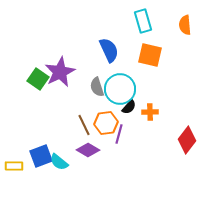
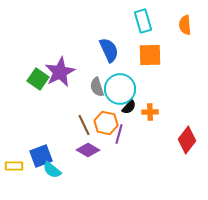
orange square: rotated 15 degrees counterclockwise
orange hexagon: rotated 20 degrees clockwise
cyan semicircle: moved 7 px left, 8 px down
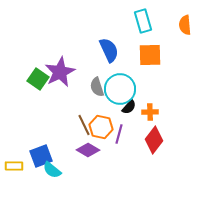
orange hexagon: moved 5 px left, 4 px down
red diamond: moved 33 px left
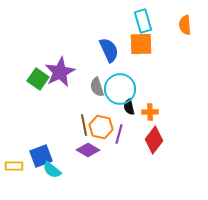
orange square: moved 9 px left, 11 px up
black semicircle: rotated 126 degrees clockwise
brown line: rotated 15 degrees clockwise
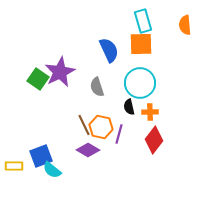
cyan circle: moved 20 px right, 6 px up
brown line: rotated 15 degrees counterclockwise
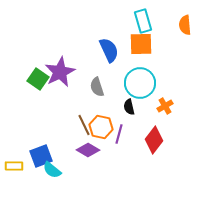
orange cross: moved 15 px right, 6 px up; rotated 28 degrees counterclockwise
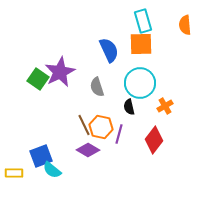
yellow rectangle: moved 7 px down
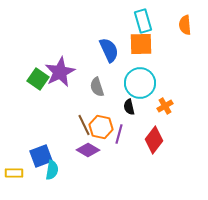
cyan semicircle: rotated 120 degrees counterclockwise
